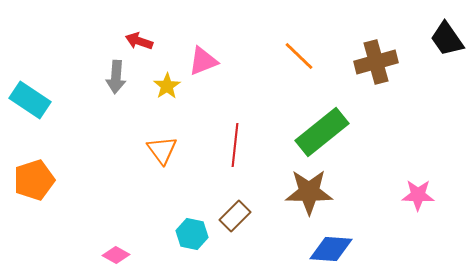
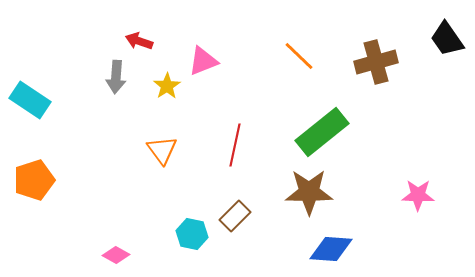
red line: rotated 6 degrees clockwise
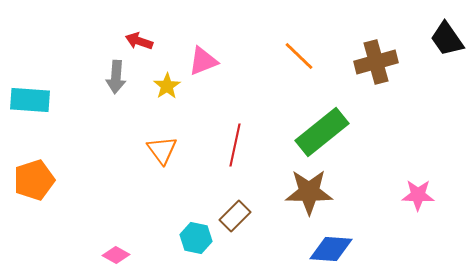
cyan rectangle: rotated 30 degrees counterclockwise
cyan hexagon: moved 4 px right, 4 px down
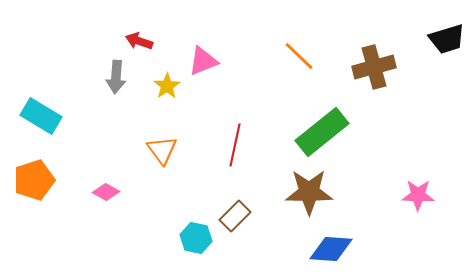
black trapezoid: rotated 72 degrees counterclockwise
brown cross: moved 2 px left, 5 px down
cyan rectangle: moved 11 px right, 16 px down; rotated 27 degrees clockwise
pink diamond: moved 10 px left, 63 px up
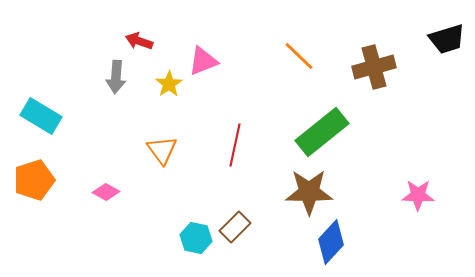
yellow star: moved 2 px right, 2 px up
brown rectangle: moved 11 px down
blue diamond: moved 7 px up; rotated 51 degrees counterclockwise
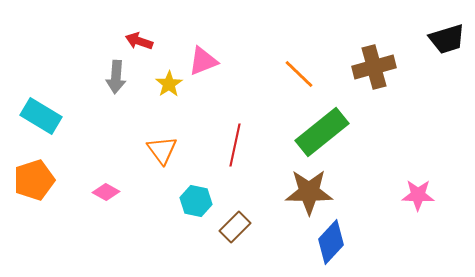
orange line: moved 18 px down
cyan hexagon: moved 37 px up
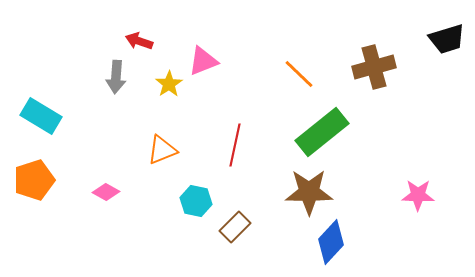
orange triangle: rotated 44 degrees clockwise
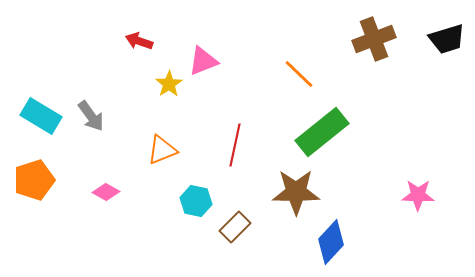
brown cross: moved 28 px up; rotated 6 degrees counterclockwise
gray arrow: moved 25 px left, 39 px down; rotated 40 degrees counterclockwise
brown star: moved 13 px left
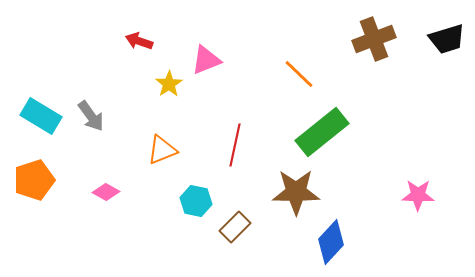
pink triangle: moved 3 px right, 1 px up
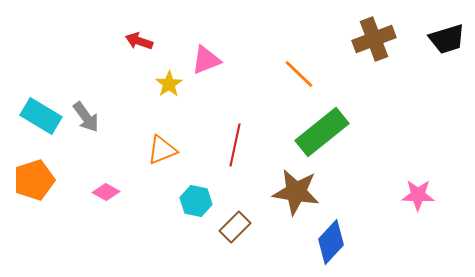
gray arrow: moved 5 px left, 1 px down
brown star: rotated 9 degrees clockwise
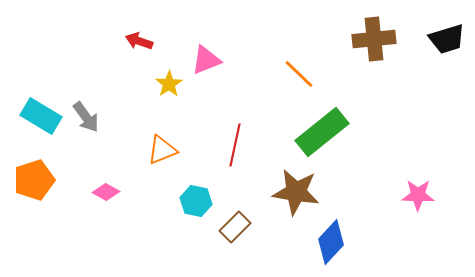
brown cross: rotated 15 degrees clockwise
